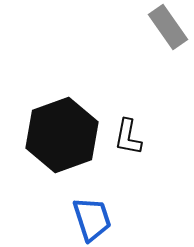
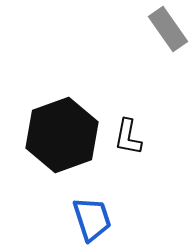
gray rectangle: moved 2 px down
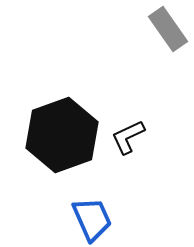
black L-shape: rotated 54 degrees clockwise
blue trapezoid: rotated 6 degrees counterclockwise
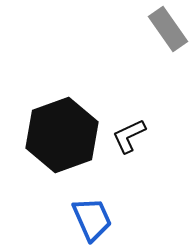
black L-shape: moved 1 px right, 1 px up
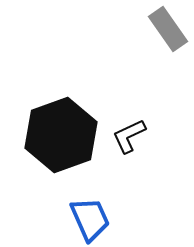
black hexagon: moved 1 px left
blue trapezoid: moved 2 px left
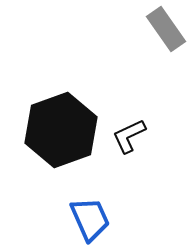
gray rectangle: moved 2 px left
black hexagon: moved 5 px up
